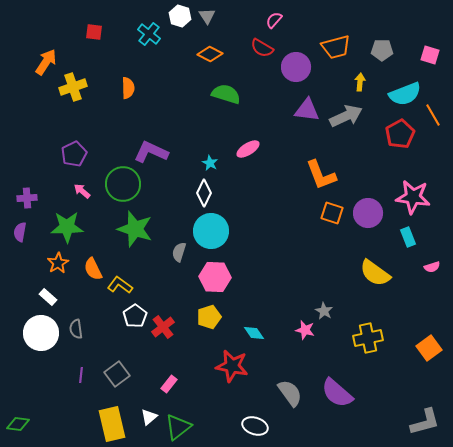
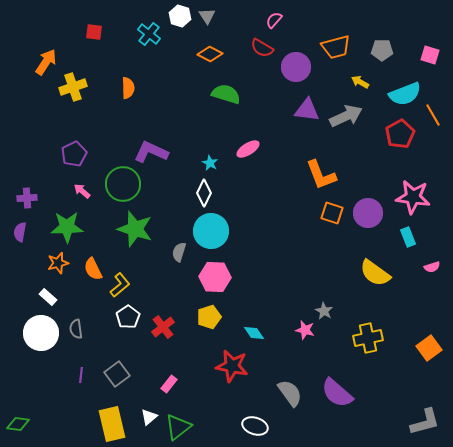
yellow arrow at (360, 82): rotated 66 degrees counterclockwise
orange star at (58, 263): rotated 15 degrees clockwise
yellow L-shape at (120, 285): rotated 105 degrees clockwise
white pentagon at (135, 316): moved 7 px left, 1 px down
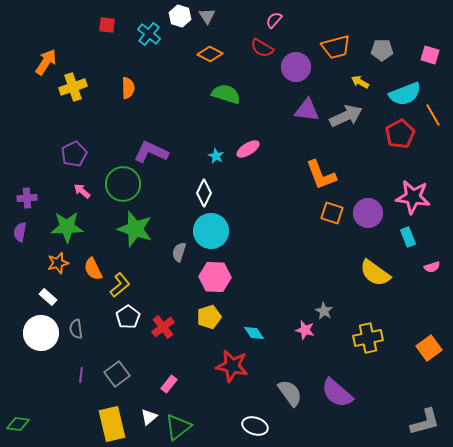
red square at (94, 32): moved 13 px right, 7 px up
cyan star at (210, 163): moved 6 px right, 7 px up
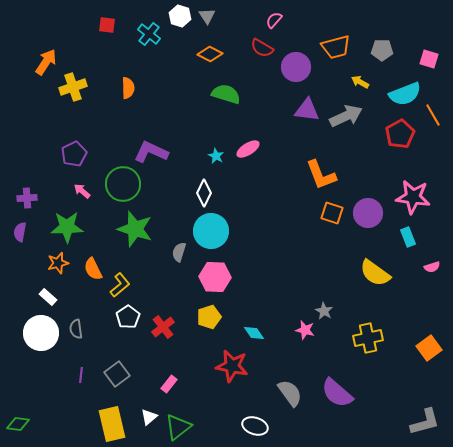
pink square at (430, 55): moved 1 px left, 4 px down
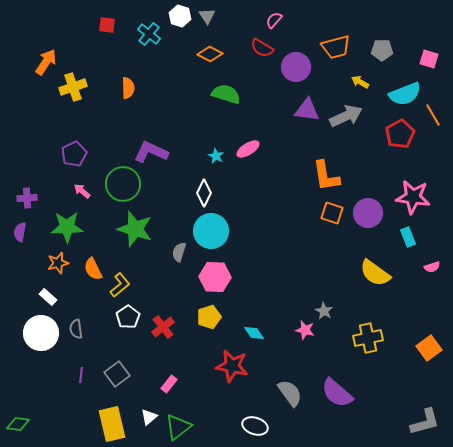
orange L-shape at (321, 175): moved 5 px right, 1 px down; rotated 12 degrees clockwise
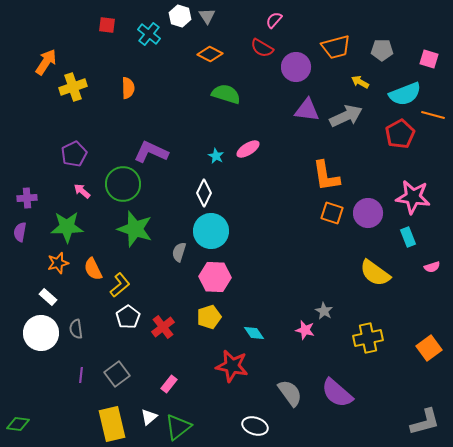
orange line at (433, 115): rotated 45 degrees counterclockwise
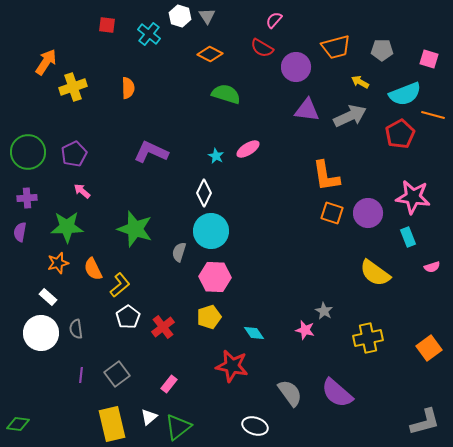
gray arrow at (346, 116): moved 4 px right
green circle at (123, 184): moved 95 px left, 32 px up
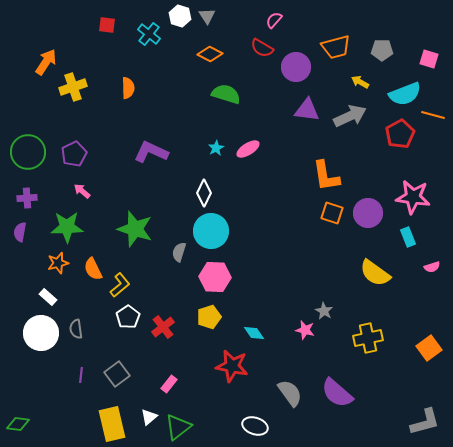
cyan star at (216, 156): moved 8 px up; rotated 14 degrees clockwise
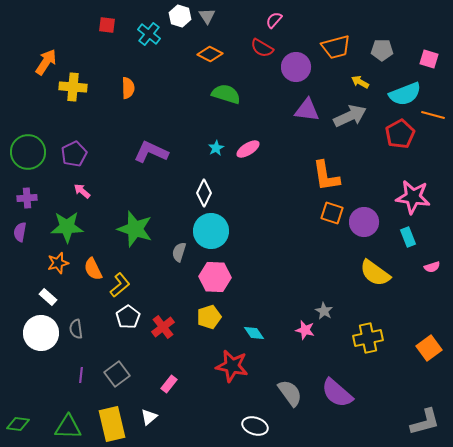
yellow cross at (73, 87): rotated 24 degrees clockwise
purple circle at (368, 213): moved 4 px left, 9 px down
green triangle at (178, 427): moved 110 px left; rotated 40 degrees clockwise
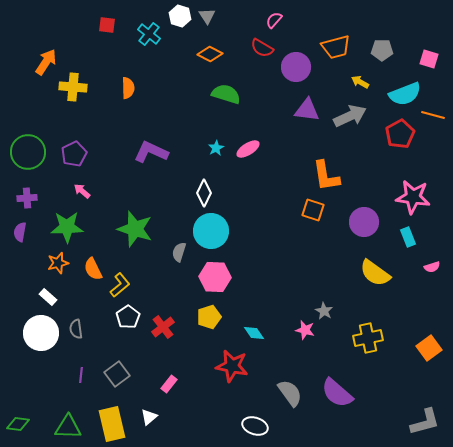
orange square at (332, 213): moved 19 px left, 3 px up
